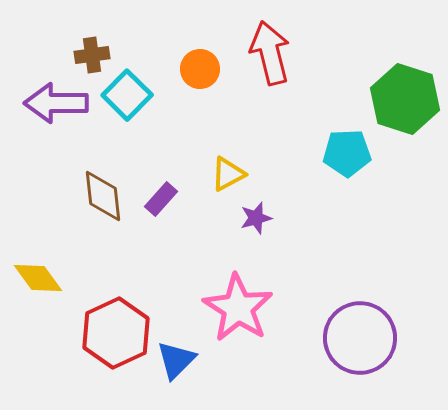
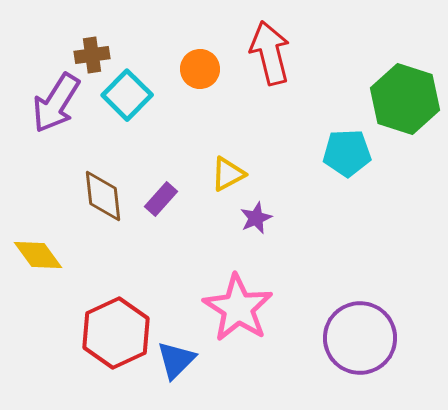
purple arrow: rotated 58 degrees counterclockwise
purple star: rotated 8 degrees counterclockwise
yellow diamond: moved 23 px up
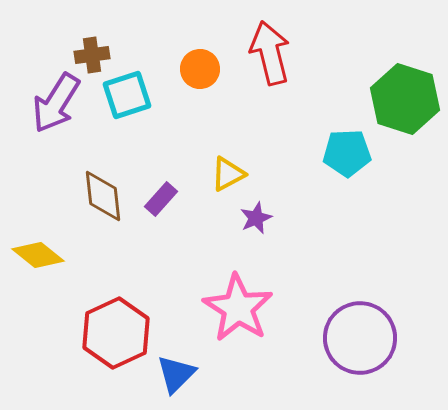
cyan square: rotated 27 degrees clockwise
yellow diamond: rotated 15 degrees counterclockwise
blue triangle: moved 14 px down
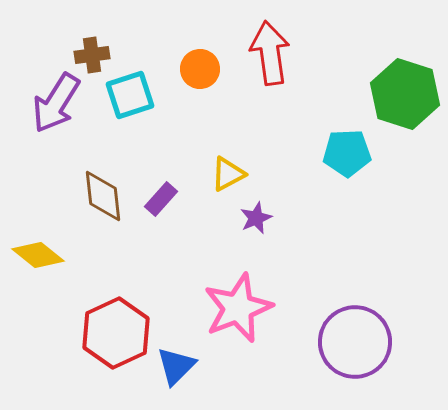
red arrow: rotated 6 degrees clockwise
cyan square: moved 3 px right
green hexagon: moved 5 px up
pink star: rotated 18 degrees clockwise
purple circle: moved 5 px left, 4 px down
blue triangle: moved 8 px up
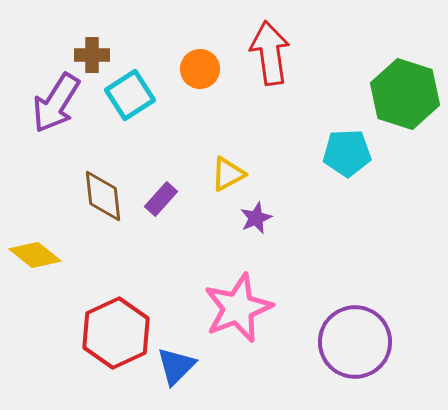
brown cross: rotated 8 degrees clockwise
cyan square: rotated 15 degrees counterclockwise
yellow diamond: moved 3 px left
